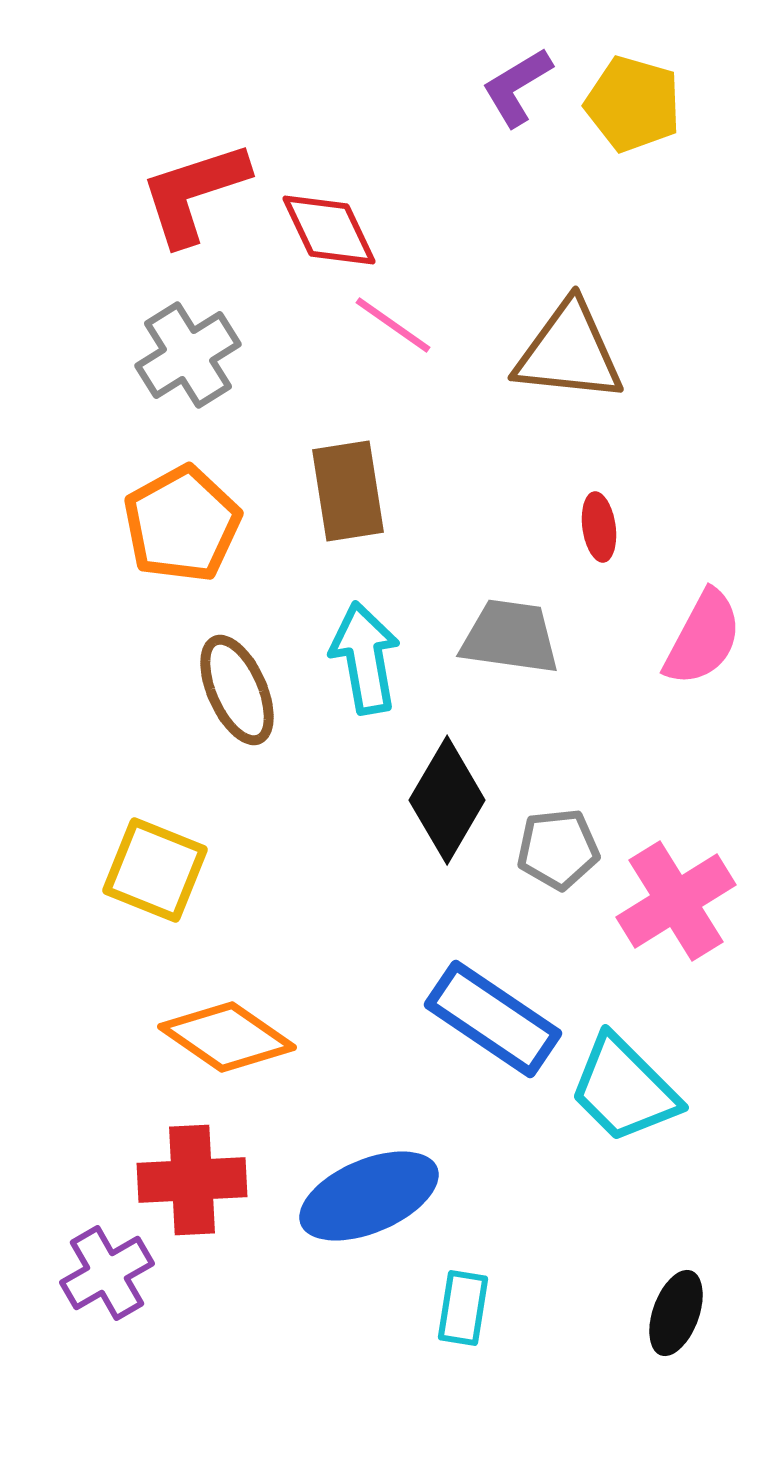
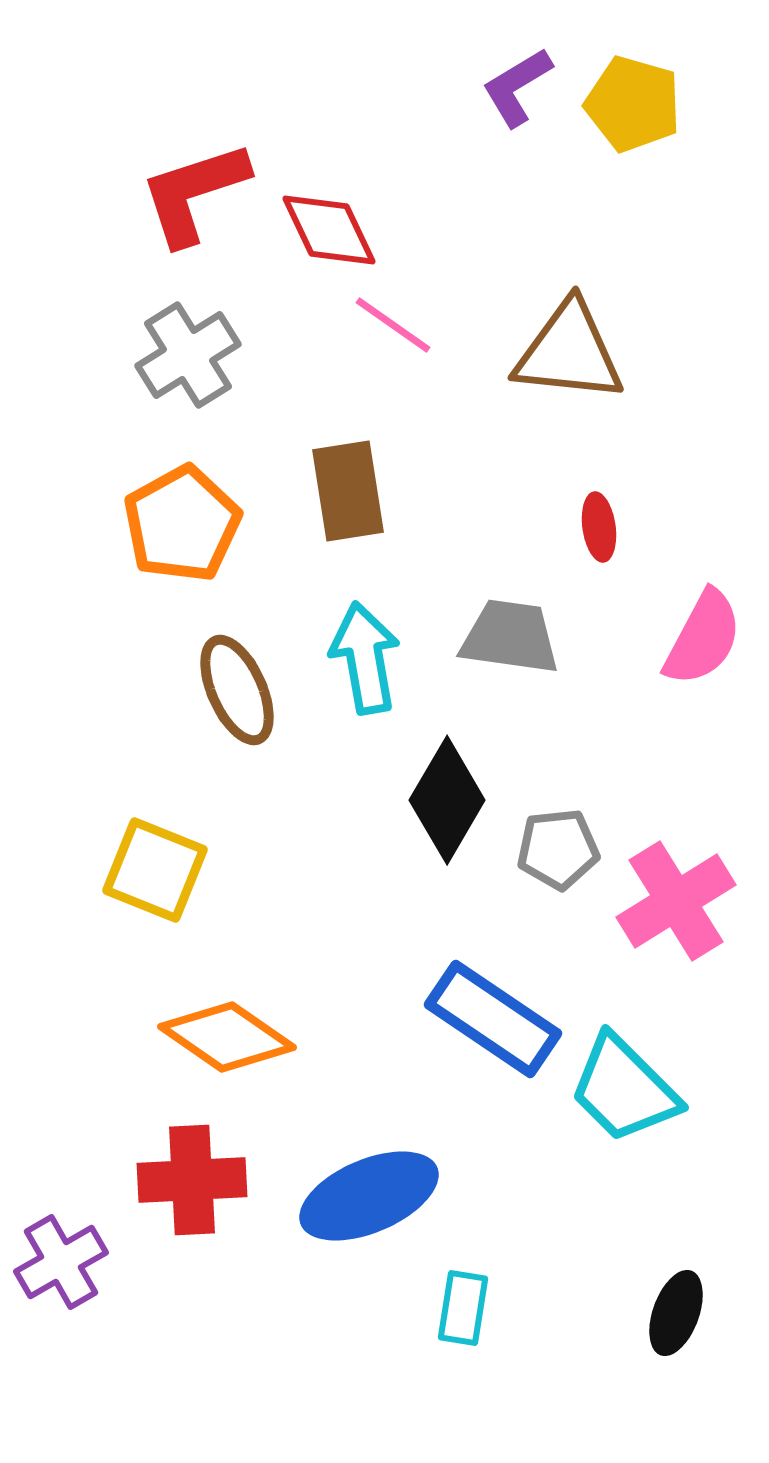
purple cross: moved 46 px left, 11 px up
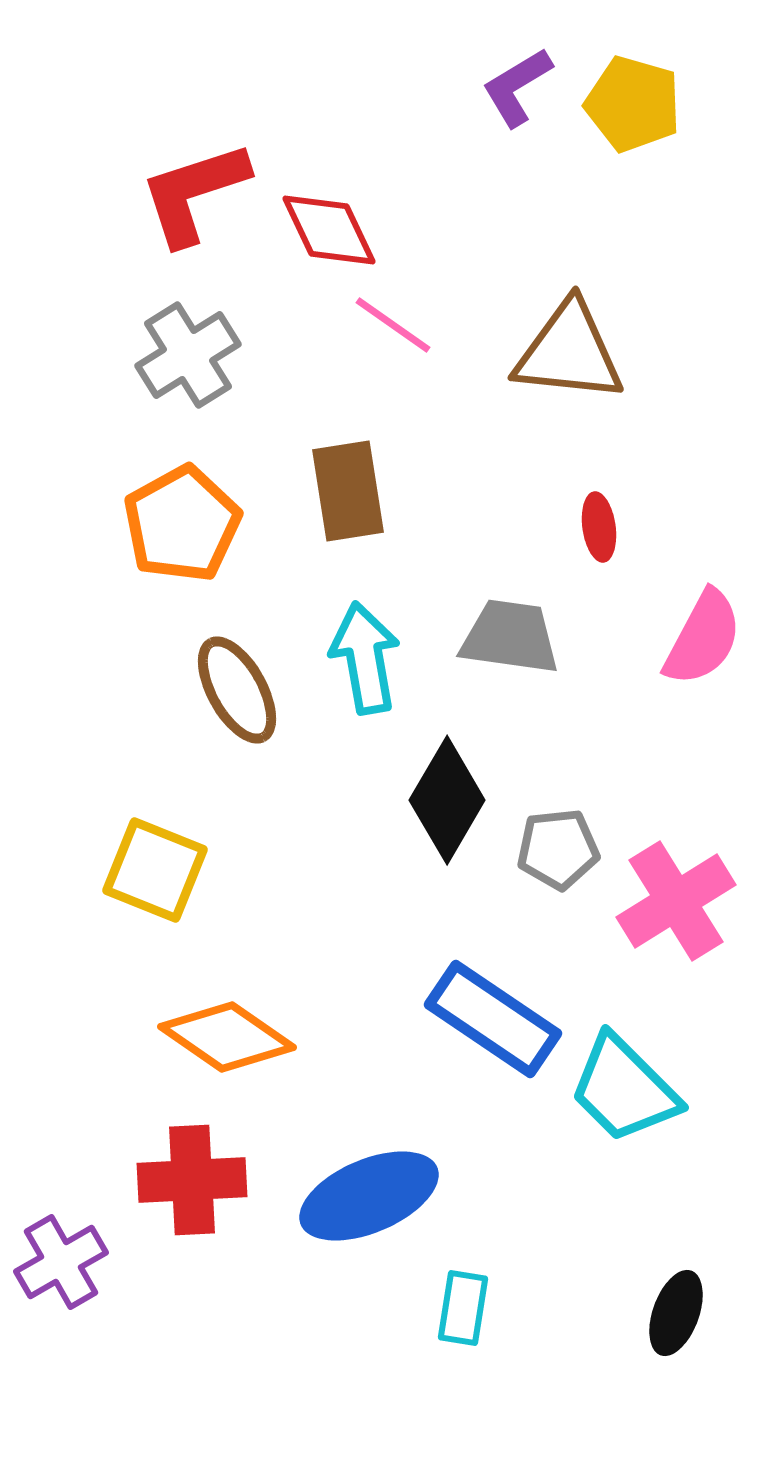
brown ellipse: rotated 5 degrees counterclockwise
